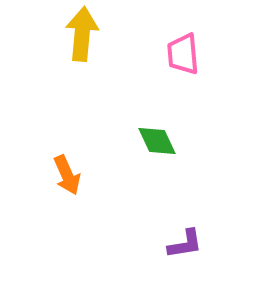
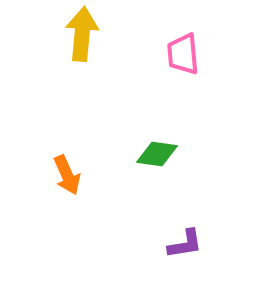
green diamond: moved 13 px down; rotated 57 degrees counterclockwise
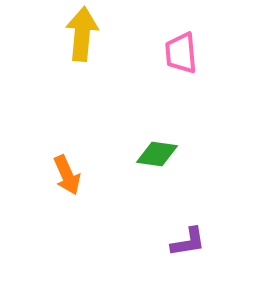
pink trapezoid: moved 2 px left, 1 px up
purple L-shape: moved 3 px right, 2 px up
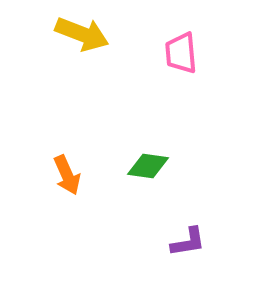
yellow arrow: rotated 106 degrees clockwise
green diamond: moved 9 px left, 12 px down
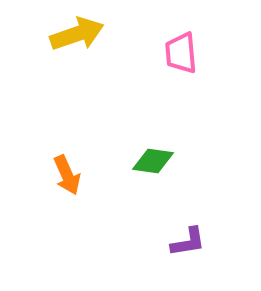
yellow arrow: moved 5 px left; rotated 40 degrees counterclockwise
green diamond: moved 5 px right, 5 px up
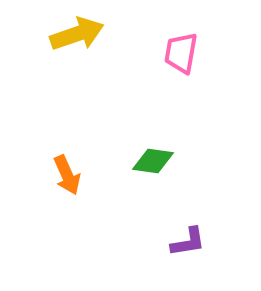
pink trapezoid: rotated 15 degrees clockwise
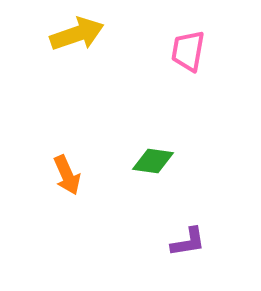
pink trapezoid: moved 7 px right, 2 px up
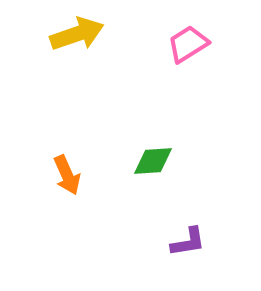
pink trapezoid: moved 7 px up; rotated 48 degrees clockwise
green diamond: rotated 12 degrees counterclockwise
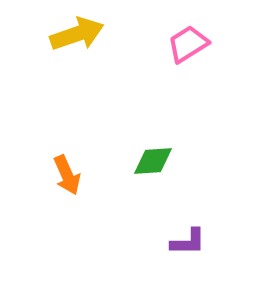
purple L-shape: rotated 9 degrees clockwise
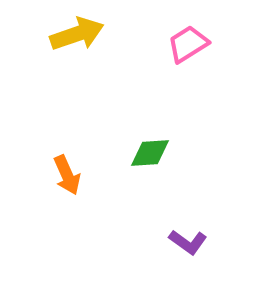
green diamond: moved 3 px left, 8 px up
purple L-shape: rotated 36 degrees clockwise
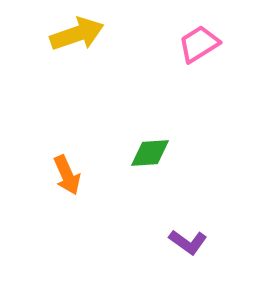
pink trapezoid: moved 11 px right
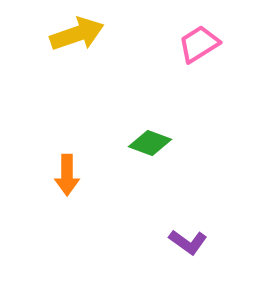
green diamond: moved 10 px up; rotated 24 degrees clockwise
orange arrow: rotated 24 degrees clockwise
